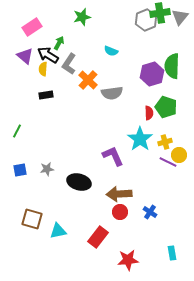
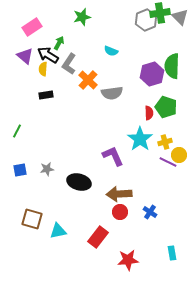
gray triangle: rotated 24 degrees counterclockwise
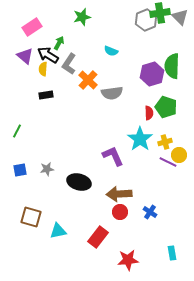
brown square: moved 1 px left, 2 px up
